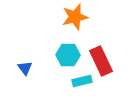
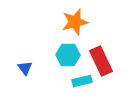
orange star: moved 5 px down
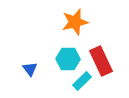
cyan hexagon: moved 4 px down
blue triangle: moved 5 px right, 1 px down
cyan rectangle: rotated 30 degrees counterclockwise
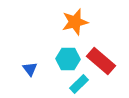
red rectangle: rotated 24 degrees counterclockwise
cyan rectangle: moved 3 px left, 3 px down
